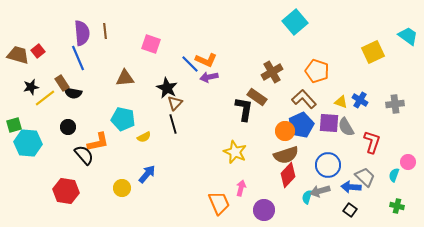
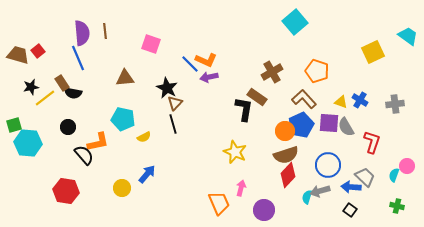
pink circle at (408, 162): moved 1 px left, 4 px down
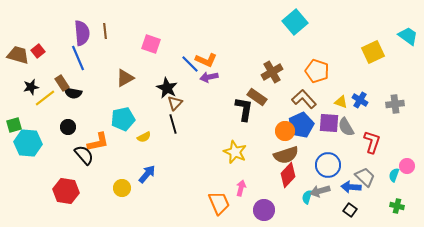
brown triangle at (125, 78): rotated 24 degrees counterclockwise
cyan pentagon at (123, 119): rotated 25 degrees counterclockwise
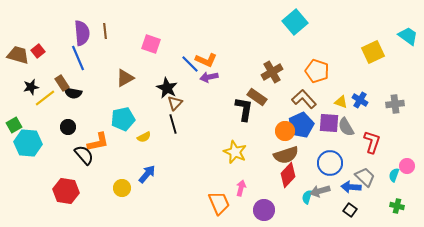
green square at (14, 125): rotated 14 degrees counterclockwise
blue circle at (328, 165): moved 2 px right, 2 px up
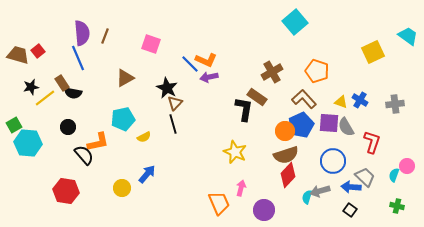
brown line at (105, 31): moved 5 px down; rotated 28 degrees clockwise
blue circle at (330, 163): moved 3 px right, 2 px up
